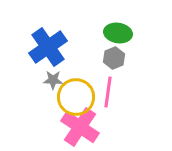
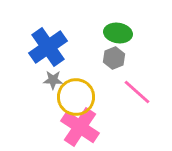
pink line: moved 29 px right; rotated 56 degrees counterclockwise
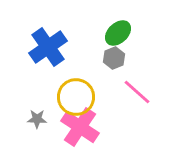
green ellipse: rotated 52 degrees counterclockwise
gray star: moved 16 px left, 39 px down
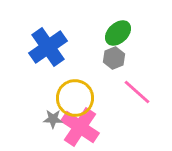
yellow circle: moved 1 px left, 1 px down
gray star: moved 16 px right
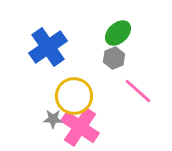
pink line: moved 1 px right, 1 px up
yellow circle: moved 1 px left, 2 px up
